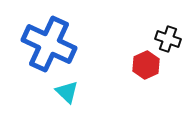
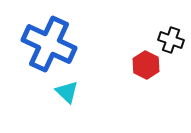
black cross: moved 3 px right, 1 px down
red hexagon: rotated 8 degrees counterclockwise
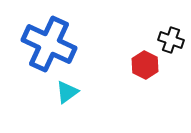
red hexagon: moved 1 px left
cyan triangle: rotated 40 degrees clockwise
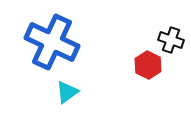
blue cross: moved 3 px right, 2 px up
red hexagon: moved 3 px right
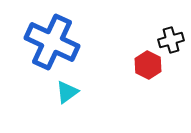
black cross: rotated 35 degrees counterclockwise
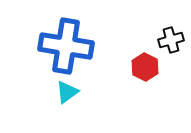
blue cross: moved 14 px right, 4 px down; rotated 16 degrees counterclockwise
red hexagon: moved 3 px left, 2 px down
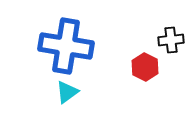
black cross: rotated 10 degrees clockwise
